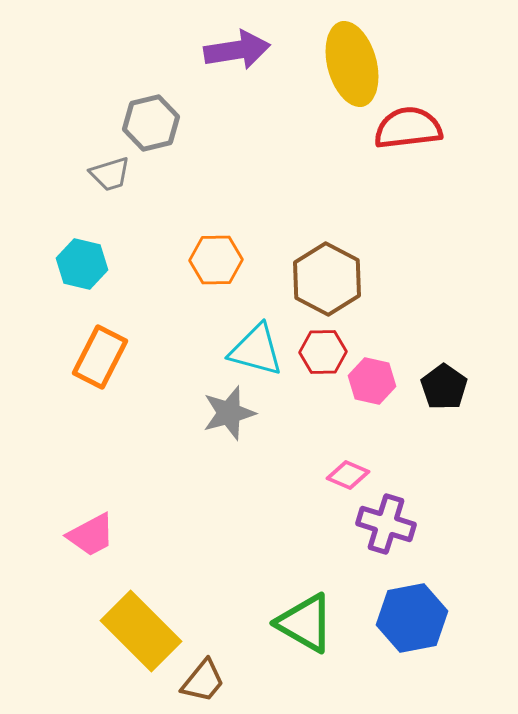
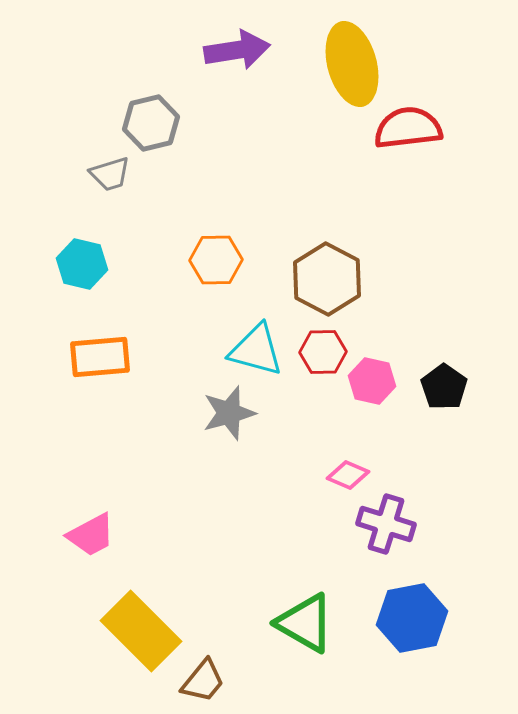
orange rectangle: rotated 58 degrees clockwise
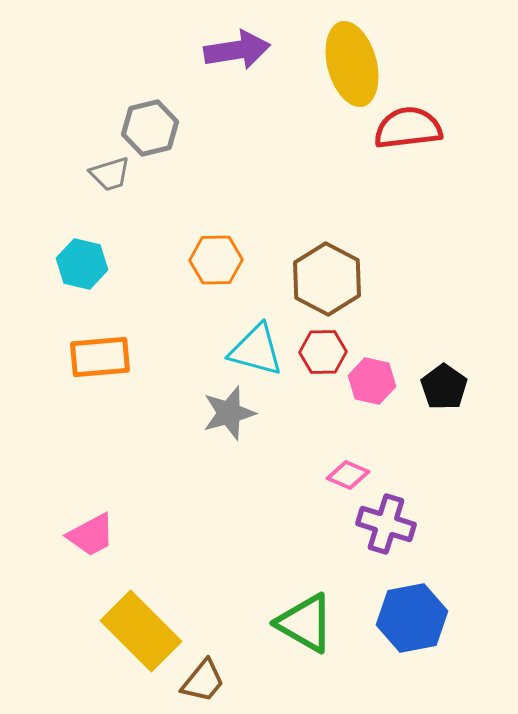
gray hexagon: moved 1 px left, 5 px down
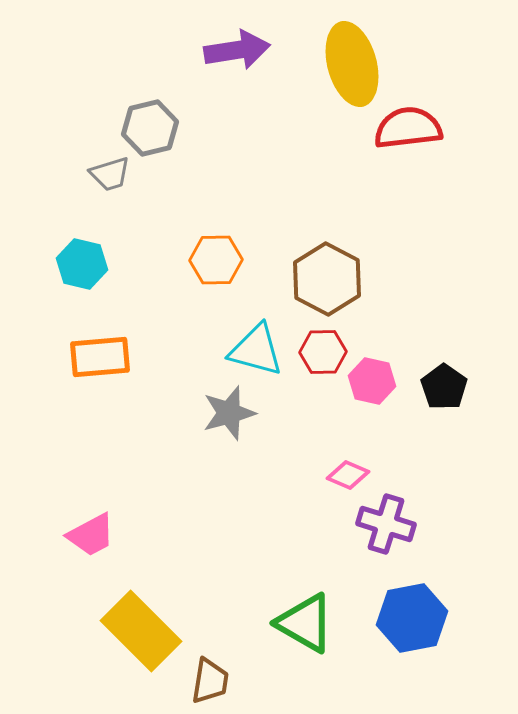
brown trapezoid: moved 7 px right; rotated 30 degrees counterclockwise
